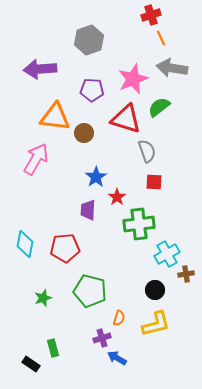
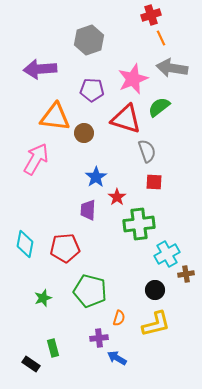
purple cross: moved 3 px left; rotated 12 degrees clockwise
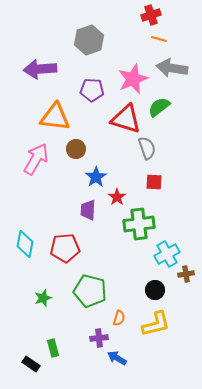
orange line: moved 2 px left, 1 px down; rotated 49 degrees counterclockwise
brown circle: moved 8 px left, 16 px down
gray semicircle: moved 3 px up
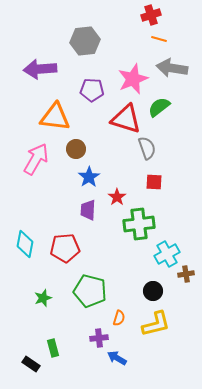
gray hexagon: moved 4 px left, 1 px down; rotated 12 degrees clockwise
blue star: moved 7 px left
black circle: moved 2 px left, 1 px down
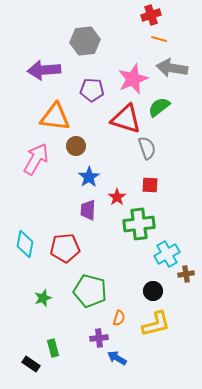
purple arrow: moved 4 px right, 1 px down
brown circle: moved 3 px up
red square: moved 4 px left, 3 px down
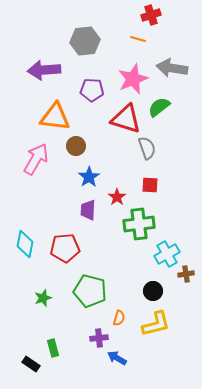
orange line: moved 21 px left
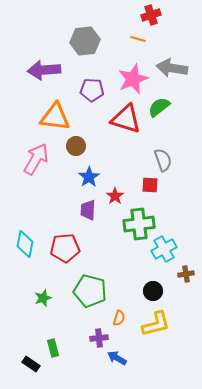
gray semicircle: moved 16 px right, 12 px down
red star: moved 2 px left, 1 px up
cyan cross: moved 3 px left, 5 px up
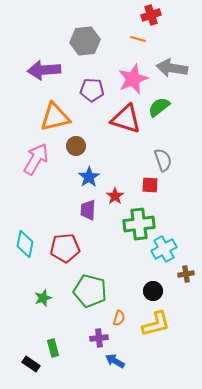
orange triangle: rotated 20 degrees counterclockwise
blue arrow: moved 2 px left, 3 px down
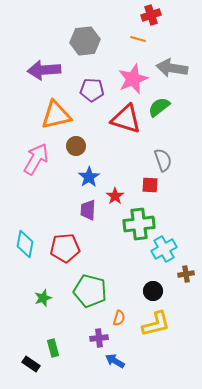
orange triangle: moved 1 px right, 2 px up
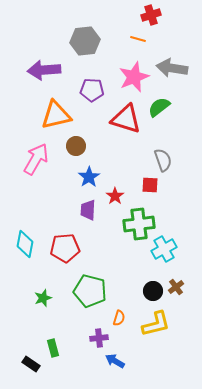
pink star: moved 1 px right, 2 px up
brown cross: moved 10 px left, 13 px down; rotated 28 degrees counterclockwise
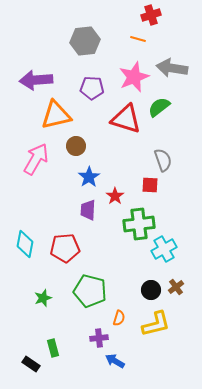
purple arrow: moved 8 px left, 10 px down
purple pentagon: moved 2 px up
black circle: moved 2 px left, 1 px up
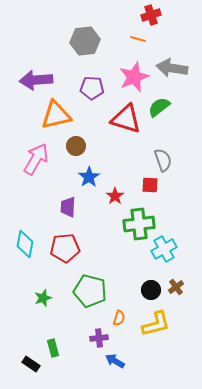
purple trapezoid: moved 20 px left, 3 px up
